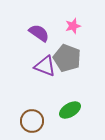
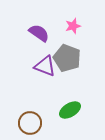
brown circle: moved 2 px left, 2 px down
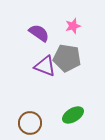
gray pentagon: rotated 12 degrees counterclockwise
green ellipse: moved 3 px right, 5 px down
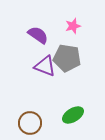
purple semicircle: moved 1 px left, 2 px down
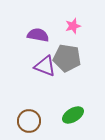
purple semicircle: rotated 25 degrees counterclockwise
brown circle: moved 1 px left, 2 px up
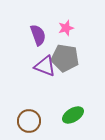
pink star: moved 7 px left, 2 px down
purple semicircle: rotated 60 degrees clockwise
gray pentagon: moved 2 px left
